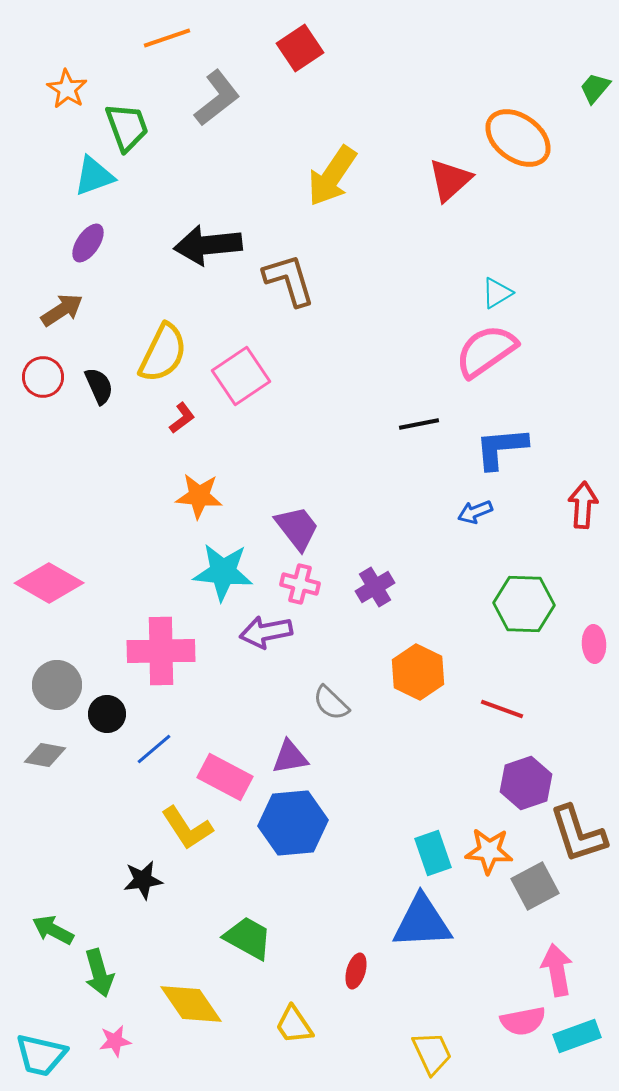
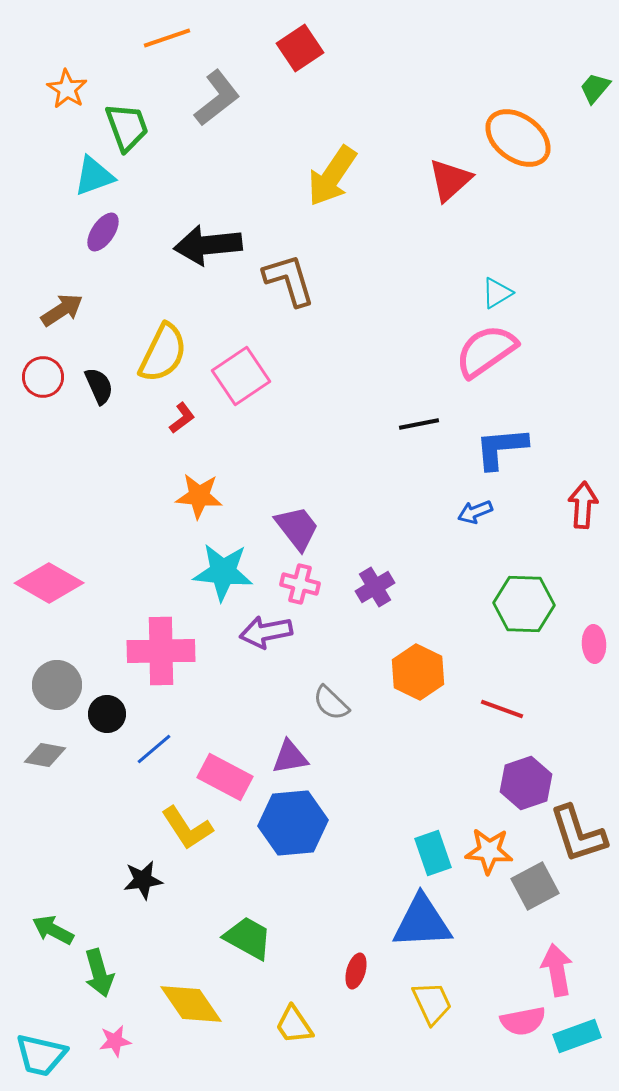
purple ellipse at (88, 243): moved 15 px right, 11 px up
yellow trapezoid at (432, 1053): moved 50 px up
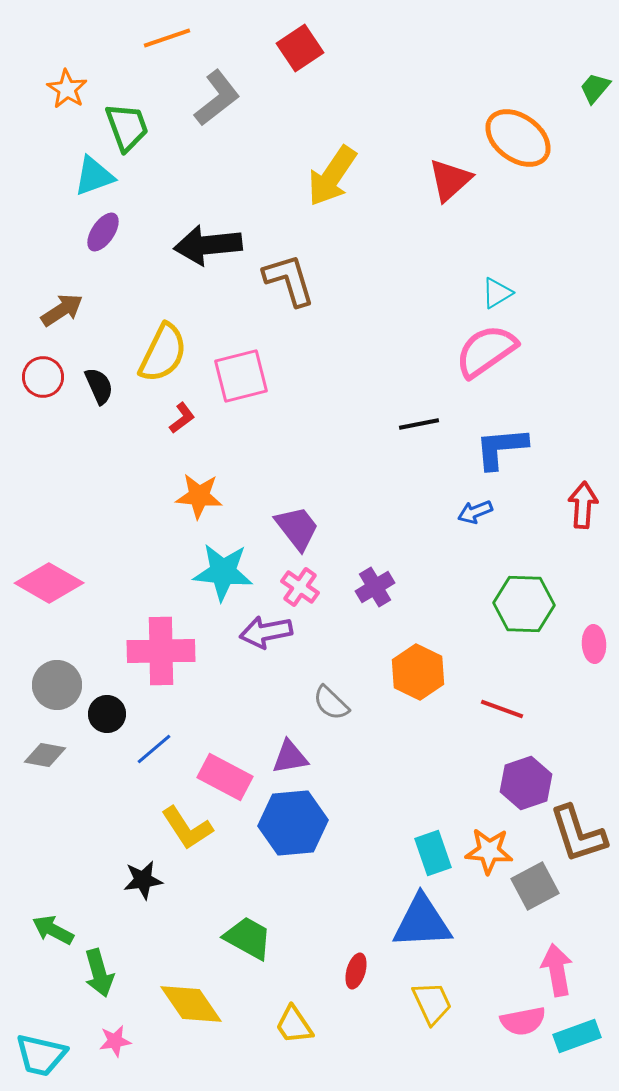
pink square at (241, 376): rotated 20 degrees clockwise
pink cross at (300, 584): moved 3 px down; rotated 21 degrees clockwise
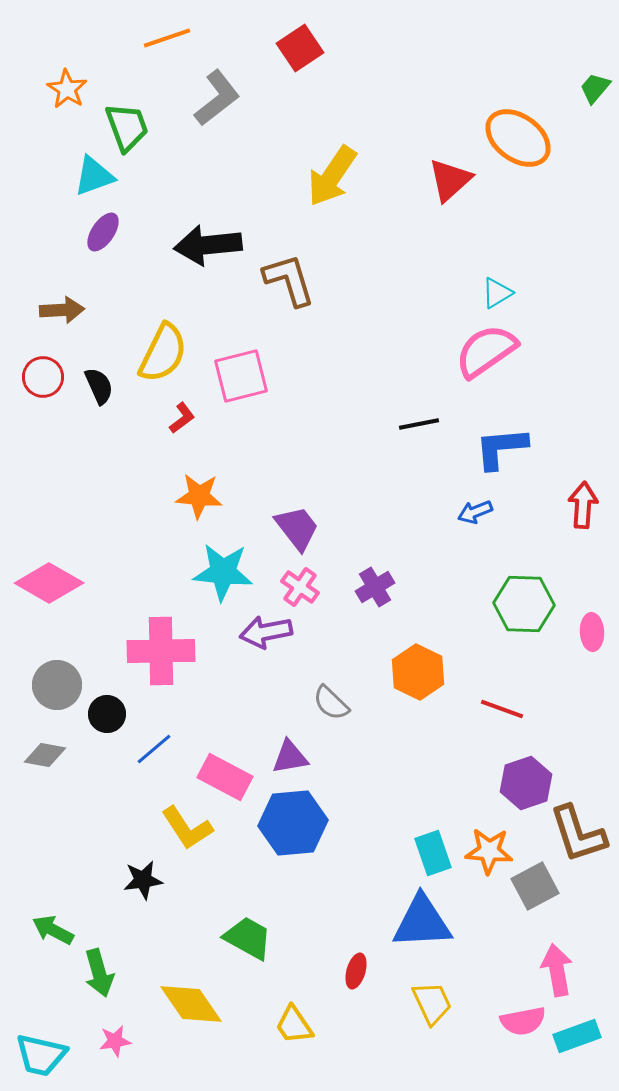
brown arrow at (62, 310): rotated 30 degrees clockwise
pink ellipse at (594, 644): moved 2 px left, 12 px up
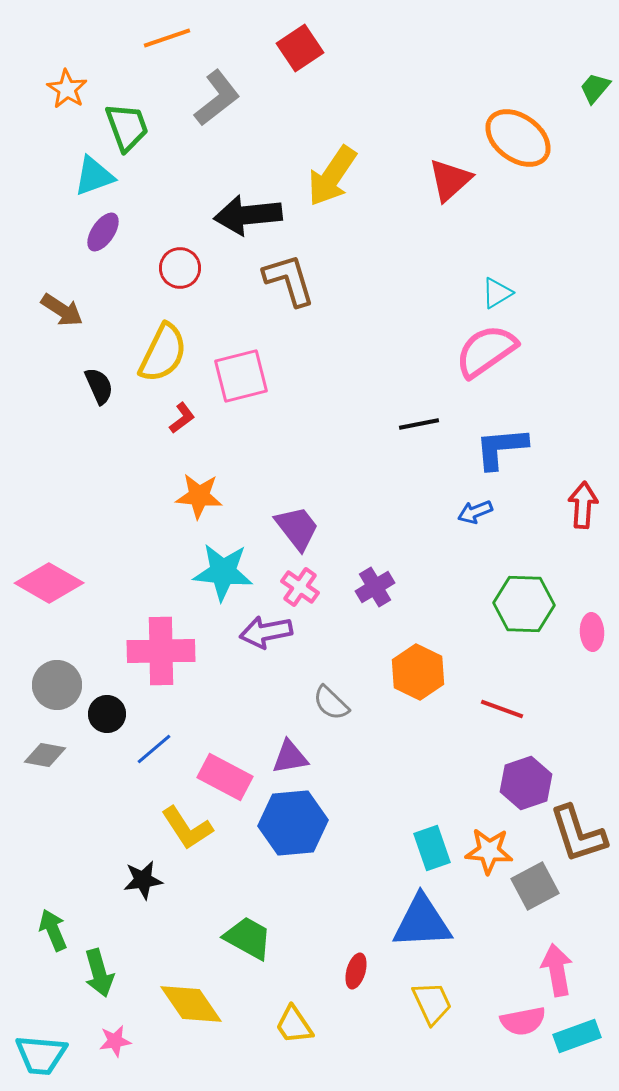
black arrow at (208, 245): moved 40 px right, 30 px up
brown arrow at (62, 310): rotated 36 degrees clockwise
red circle at (43, 377): moved 137 px right, 109 px up
cyan rectangle at (433, 853): moved 1 px left, 5 px up
green arrow at (53, 930): rotated 39 degrees clockwise
cyan trapezoid at (41, 1055): rotated 8 degrees counterclockwise
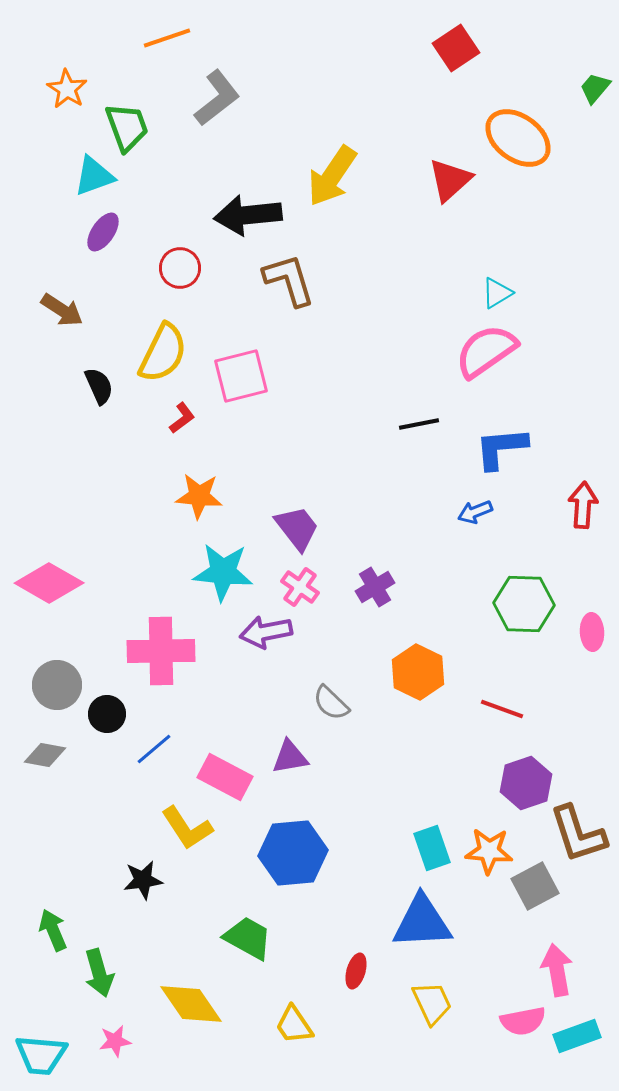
red square at (300, 48): moved 156 px right
blue hexagon at (293, 823): moved 30 px down
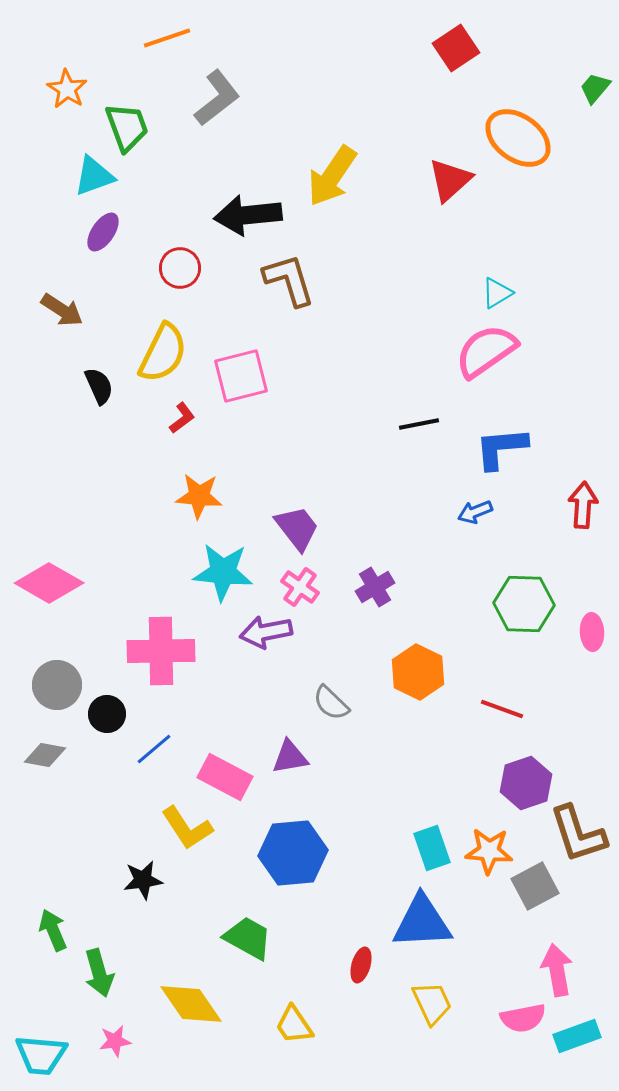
red ellipse at (356, 971): moved 5 px right, 6 px up
pink semicircle at (523, 1021): moved 3 px up
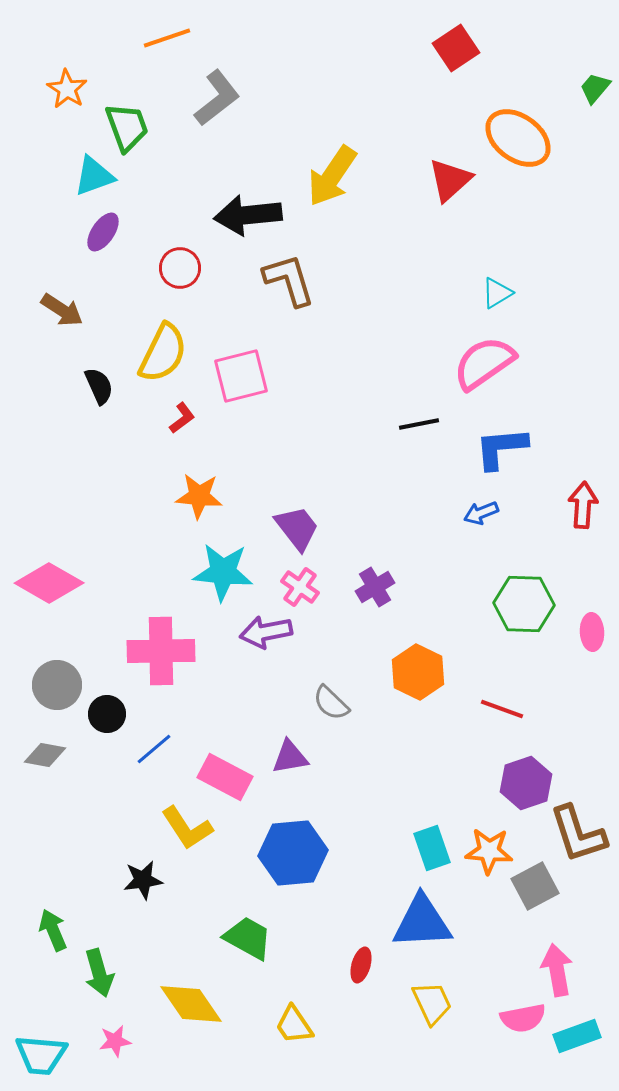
pink semicircle at (486, 351): moved 2 px left, 12 px down
blue arrow at (475, 512): moved 6 px right, 1 px down
